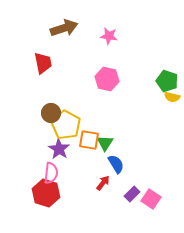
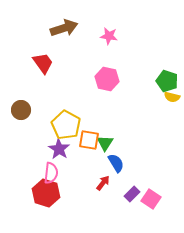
red trapezoid: rotated 25 degrees counterclockwise
brown circle: moved 30 px left, 3 px up
blue semicircle: moved 1 px up
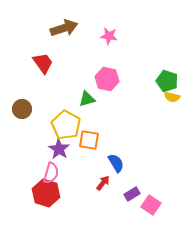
brown circle: moved 1 px right, 1 px up
green triangle: moved 18 px left, 44 px up; rotated 42 degrees clockwise
pink semicircle: rotated 10 degrees clockwise
purple rectangle: rotated 14 degrees clockwise
pink square: moved 6 px down
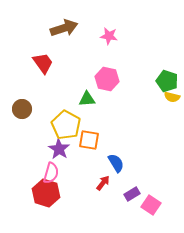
green triangle: rotated 12 degrees clockwise
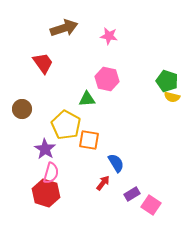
purple star: moved 14 px left
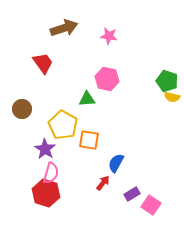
yellow pentagon: moved 3 px left
blue semicircle: rotated 120 degrees counterclockwise
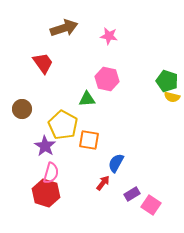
purple star: moved 3 px up
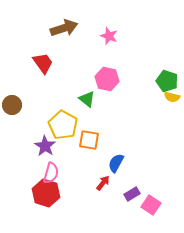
pink star: rotated 12 degrees clockwise
green triangle: rotated 42 degrees clockwise
brown circle: moved 10 px left, 4 px up
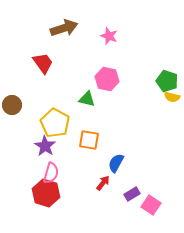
green triangle: rotated 24 degrees counterclockwise
yellow pentagon: moved 8 px left, 2 px up
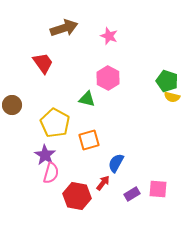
pink hexagon: moved 1 px right, 1 px up; rotated 15 degrees clockwise
orange square: rotated 25 degrees counterclockwise
purple star: moved 9 px down
red hexagon: moved 31 px right, 3 px down; rotated 8 degrees counterclockwise
pink square: moved 7 px right, 16 px up; rotated 30 degrees counterclockwise
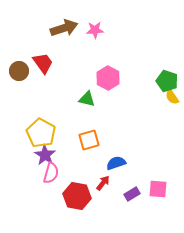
pink star: moved 14 px left, 6 px up; rotated 24 degrees counterclockwise
yellow semicircle: rotated 42 degrees clockwise
brown circle: moved 7 px right, 34 px up
yellow pentagon: moved 14 px left, 10 px down
blue semicircle: rotated 42 degrees clockwise
